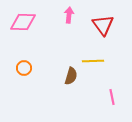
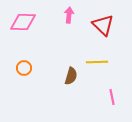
red triangle: rotated 10 degrees counterclockwise
yellow line: moved 4 px right, 1 px down
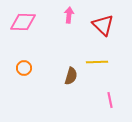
pink line: moved 2 px left, 3 px down
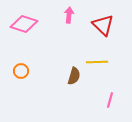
pink diamond: moved 1 px right, 2 px down; rotated 16 degrees clockwise
orange circle: moved 3 px left, 3 px down
brown semicircle: moved 3 px right
pink line: rotated 28 degrees clockwise
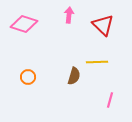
orange circle: moved 7 px right, 6 px down
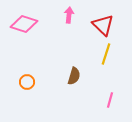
yellow line: moved 9 px right, 8 px up; rotated 70 degrees counterclockwise
orange circle: moved 1 px left, 5 px down
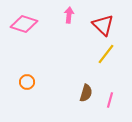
yellow line: rotated 20 degrees clockwise
brown semicircle: moved 12 px right, 17 px down
